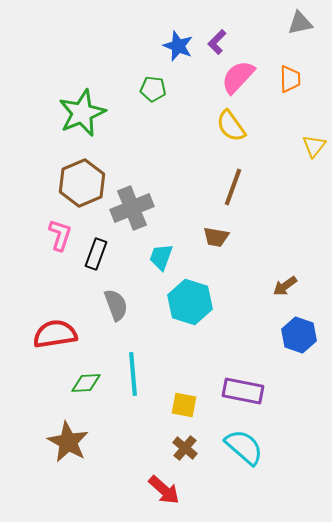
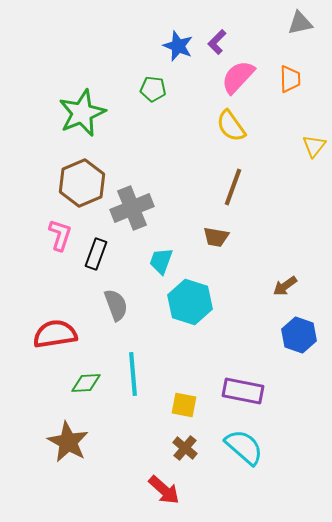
cyan trapezoid: moved 4 px down
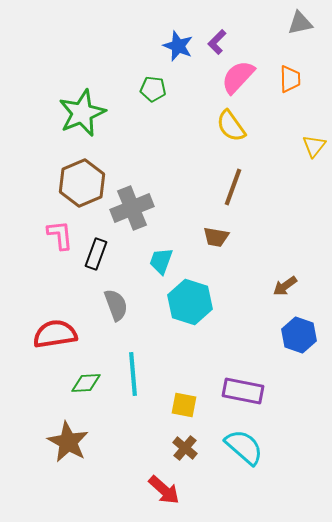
pink L-shape: rotated 24 degrees counterclockwise
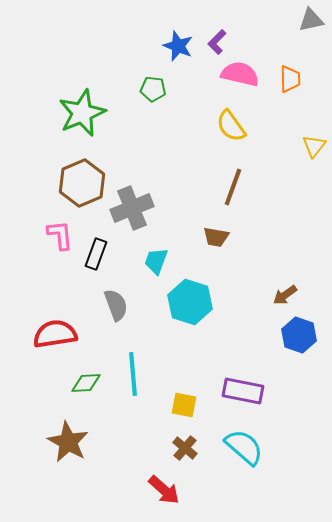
gray triangle: moved 11 px right, 3 px up
pink semicircle: moved 2 px right, 3 px up; rotated 60 degrees clockwise
cyan trapezoid: moved 5 px left
brown arrow: moved 9 px down
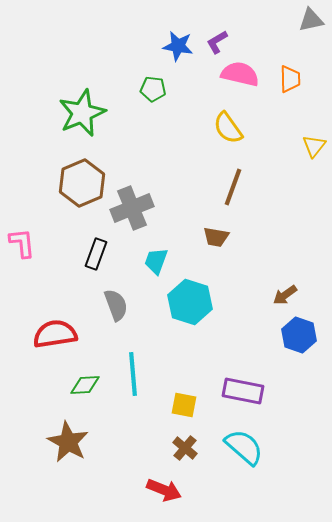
purple L-shape: rotated 15 degrees clockwise
blue star: rotated 12 degrees counterclockwise
yellow semicircle: moved 3 px left, 2 px down
pink L-shape: moved 38 px left, 8 px down
green diamond: moved 1 px left, 2 px down
red arrow: rotated 20 degrees counterclockwise
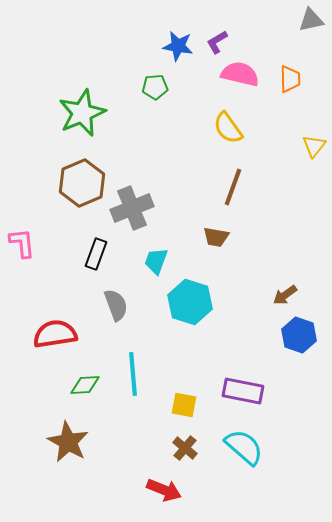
green pentagon: moved 2 px right, 2 px up; rotated 10 degrees counterclockwise
